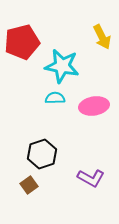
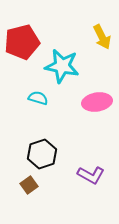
cyan semicircle: moved 17 px left; rotated 18 degrees clockwise
pink ellipse: moved 3 px right, 4 px up
purple L-shape: moved 3 px up
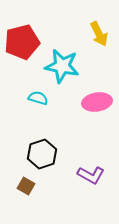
yellow arrow: moved 3 px left, 3 px up
brown square: moved 3 px left, 1 px down; rotated 24 degrees counterclockwise
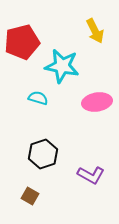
yellow arrow: moved 4 px left, 3 px up
black hexagon: moved 1 px right
brown square: moved 4 px right, 10 px down
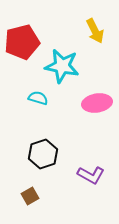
pink ellipse: moved 1 px down
brown square: rotated 30 degrees clockwise
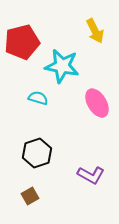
pink ellipse: rotated 68 degrees clockwise
black hexagon: moved 6 px left, 1 px up
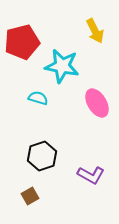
black hexagon: moved 5 px right, 3 px down
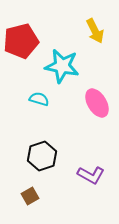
red pentagon: moved 1 px left, 1 px up
cyan semicircle: moved 1 px right, 1 px down
